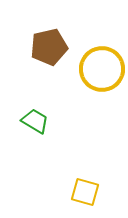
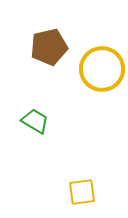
yellow square: moved 3 px left; rotated 24 degrees counterclockwise
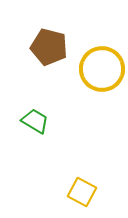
brown pentagon: rotated 27 degrees clockwise
yellow square: rotated 36 degrees clockwise
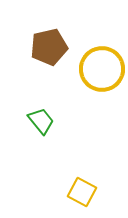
brown pentagon: rotated 27 degrees counterclockwise
green trapezoid: moved 6 px right; rotated 20 degrees clockwise
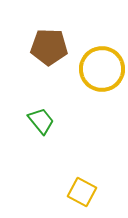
brown pentagon: rotated 15 degrees clockwise
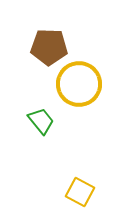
yellow circle: moved 23 px left, 15 px down
yellow square: moved 2 px left
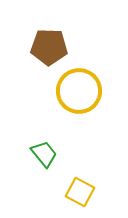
yellow circle: moved 7 px down
green trapezoid: moved 3 px right, 33 px down
